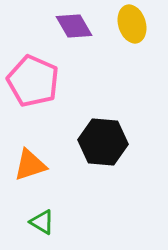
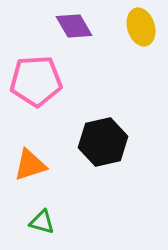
yellow ellipse: moved 9 px right, 3 px down
pink pentagon: moved 3 px right; rotated 27 degrees counterclockwise
black hexagon: rotated 18 degrees counterclockwise
green triangle: rotated 16 degrees counterclockwise
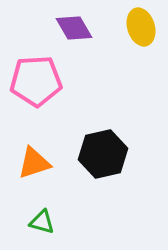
purple diamond: moved 2 px down
black hexagon: moved 12 px down
orange triangle: moved 4 px right, 2 px up
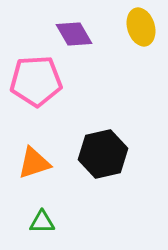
purple diamond: moved 6 px down
green triangle: rotated 16 degrees counterclockwise
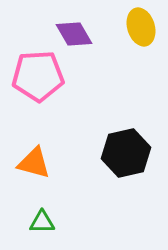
pink pentagon: moved 2 px right, 5 px up
black hexagon: moved 23 px right, 1 px up
orange triangle: rotated 33 degrees clockwise
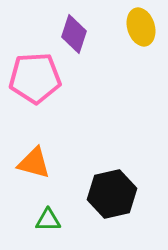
purple diamond: rotated 48 degrees clockwise
pink pentagon: moved 3 px left, 2 px down
black hexagon: moved 14 px left, 41 px down
green triangle: moved 6 px right, 2 px up
